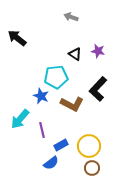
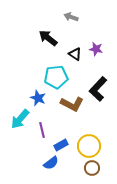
black arrow: moved 31 px right
purple star: moved 2 px left, 2 px up
blue star: moved 3 px left, 2 px down
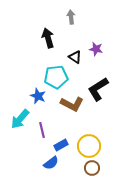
gray arrow: rotated 64 degrees clockwise
black arrow: rotated 36 degrees clockwise
black triangle: moved 3 px down
black L-shape: rotated 15 degrees clockwise
blue star: moved 2 px up
